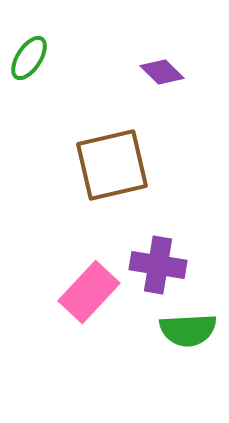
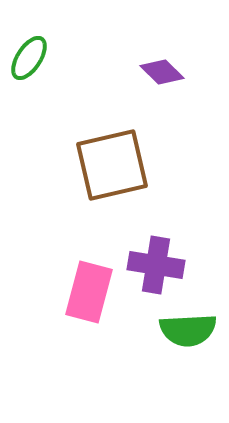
purple cross: moved 2 px left
pink rectangle: rotated 28 degrees counterclockwise
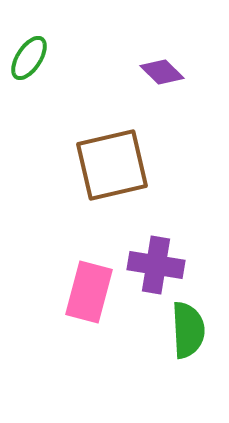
green semicircle: rotated 90 degrees counterclockwise
